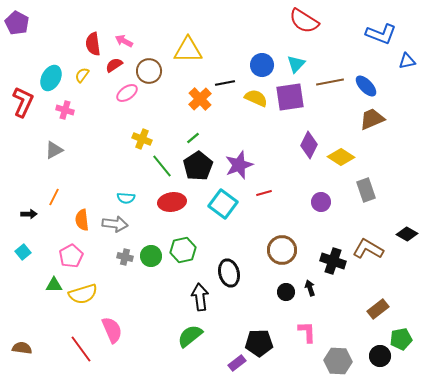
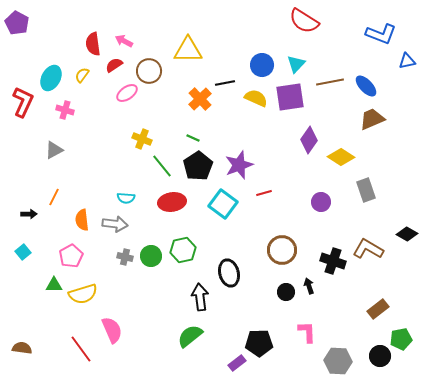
green line at (193, 138): rotated 64 degrees clockwise
purple diamond at (309, 145): moved 5 px up; rotated 8 degrees clockwise
black arrow at (310, 288): moved 1 px left, 2 px up
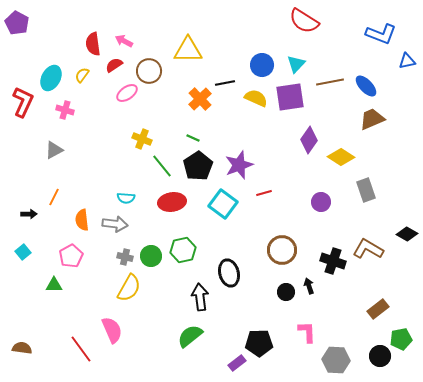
yellow semicircle at (83, 294): moved 46 px right, 6 px up; rotated 44 degrees counterclockwise
gray hexagon at (338, 361): moved 2 px left, 1 px up
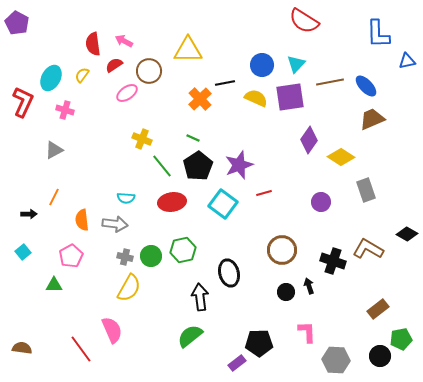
blue L-shape at (381, 34): moved 3 px left; rotated 68 degrees clockwise
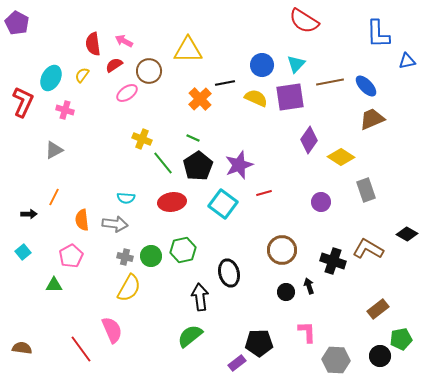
green line at (162, 166): moved 1 px right, 3 px up
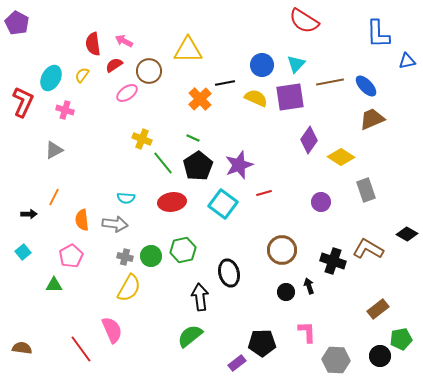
black pentagon at (259, 343): moved 3 px right
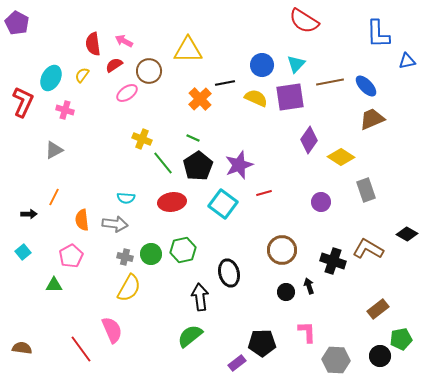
green circle at (151, 256): moved 2 px up
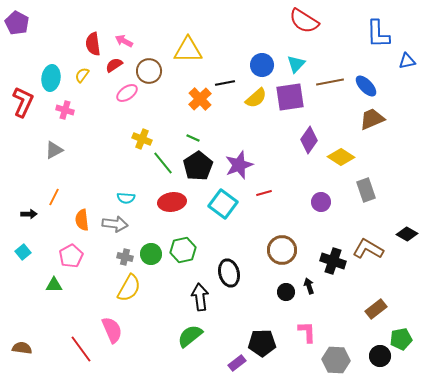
cyan ellipse at (51, 78): rotated 20 degrees counterclockwise
yellow semicircle at (256, 98): rotated 115 degrees clockwise
brown rectangle at (378, 309): moved 2 px left
